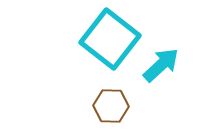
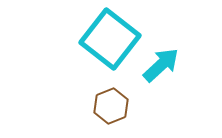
brown hexagon: rotated 24 degrees counterclockwise
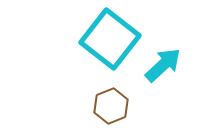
cyan arrow: moved 2 px right
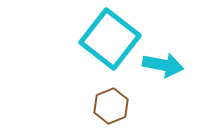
cyan arrow: rotated 54 degrees clockwise
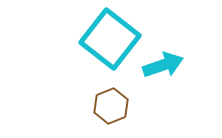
cyan arrow: rotated 30 degrees counterclockwise
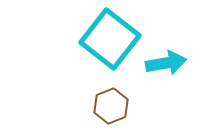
cyan arrow: moved 3 px right, 2 px up; rotated 9 degrees clockwise
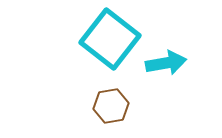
brown hexagon: rotated 12 degrees clockwise
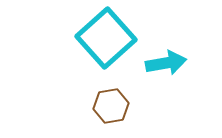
cyan square: moved 4 px left, 1 px up; rotated 10 degrees clockwise
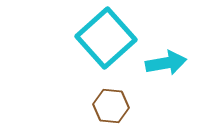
brown hexagon: rotated 16 degrees clockwise
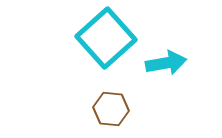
brown hexagon: moved 3 px down
